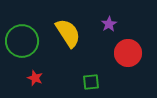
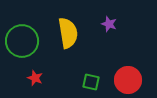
purple star: rotated 21 degrees counterclockwise
yellow semicircle: rotated 24 degrees clockwise
red circle: moved 27 px down
green square: rotated 18 degrees clockwise
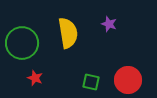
green circle: moved 2 px down
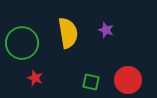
purple star: moved 3 px left, 6 px down
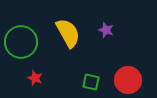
yellow semicircle: rotated 20 degrees counterclockwise
green circle: moved 1 px left, 1 px up
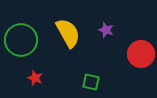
green circle: moved 2 px up
red circle: moved 13 px right, 26 px up
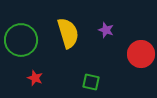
yellow semicircle: rotated 12 degrees clockwise
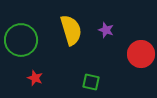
yellow semicircle: moved 3 px right, 3 px up
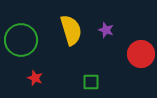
green square: rotated 12 degrees counterclockwise
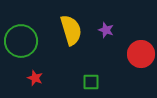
green circle: moved 1 px down
